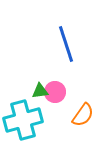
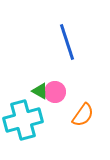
blue line: moved 1 px right, 2 px up
green triangle: rotated 36 degrees clockwise
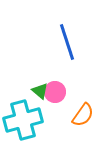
green triangle: rotated 12 degrees clockwise
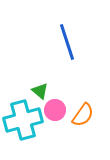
pink circle: moved 18 px down
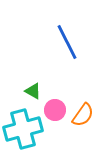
blue line: rotated 9 degrees counterclockwise
green triangle: moved 7 px left; rotated 12 degrees counterclockwise
cyan cross: moved 9 px down
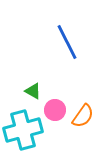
orange semicircle: moved 1 px down
cyan cross: moved 1 px down
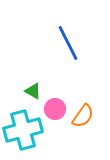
blue line: moved 1 px right, 1 px down
pink circle: moved 1 px up
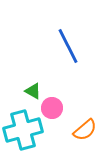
blue line: moved 3 px down
pink circle: moved 3 px left, 1 px up
orange semicircle: moved 2 px right, 14 px down; rotated 15 degrees clockwise
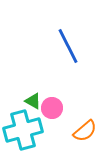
green triangle: moved 10 px down
orange semicircle: moved 1 px down
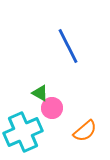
green triangle: moved 7 px right, 8 px up
cyan cross: moved 2 px down; rotated 9 degrees counterclockwise
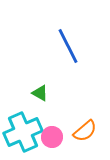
pink circle: moved 29 px down
